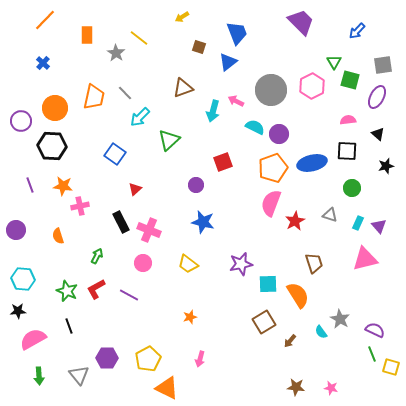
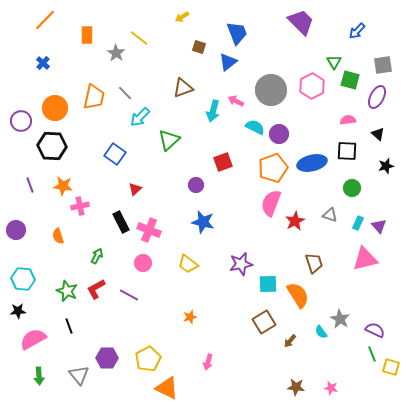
pink arrow at (200, 359): moved 8 px right, 3 px down
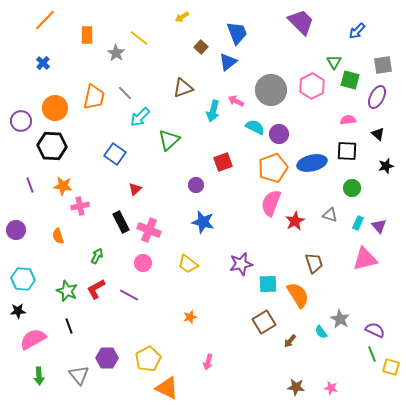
brown square at (199, 47): moved 2 px right; rotated 24 degrees clockwise
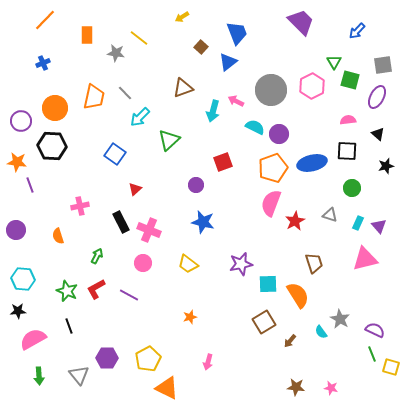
gray star at (116, 53): rotated 24 degrees counterclockwise
blue cross at (43, 63): rotated 24 degrees clockwise
orange star at (63, 186): moved 46 px left, 24 px up
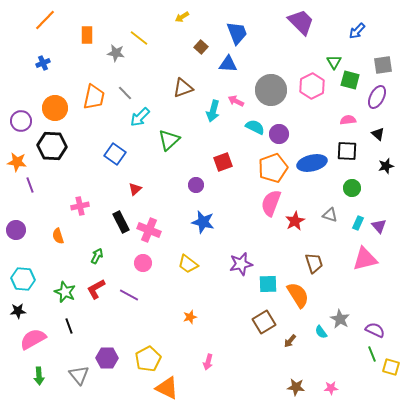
blue triangle at (228, 62): moved 2 px down; rotated 42 degrees clockwise
green star at (67, 291): moved 2 px left, 1 px down
pink star at (331, 388): rotated 16 degrees counterclockwise
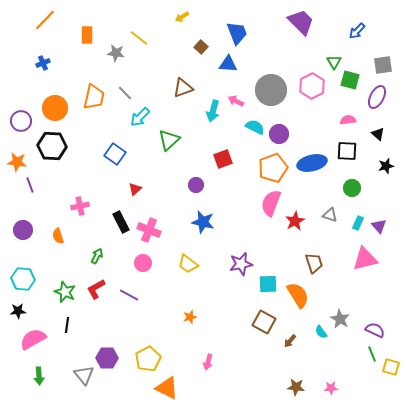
red square at (223, 162): moved 3 px up
purple circle at (16, 230): moved 7 px right
brown square at (264, 322): rotated 30 degrees counterclockwise
black line at (69, 326): moved 2 px left, 1 px up; rotated 28 degrees clockwise
gray triangle at (79, 375): moved 5 px right
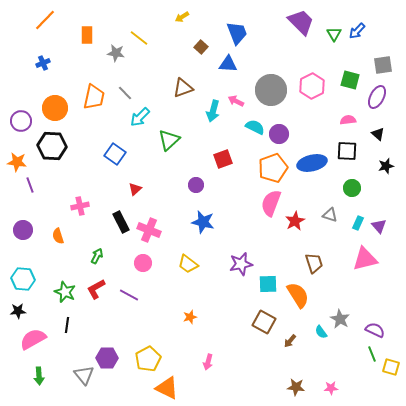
green triangle at (334, 62): moved 28 px up
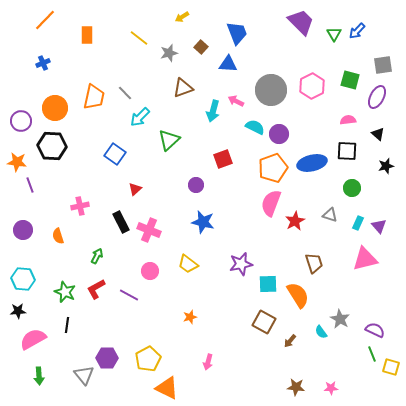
gray star at (116, 53): moved 53 px right; rotated 24 degrees counterclockwise
pink circle at (143, 263): moved 7 px right, 8 px down
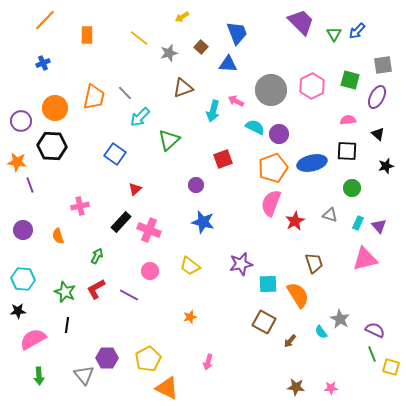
black rectangle at (121, 222): rotated 70 degrees clockwise
yellow trapezoid at (188, 264): moved 2 px right, 2 px down
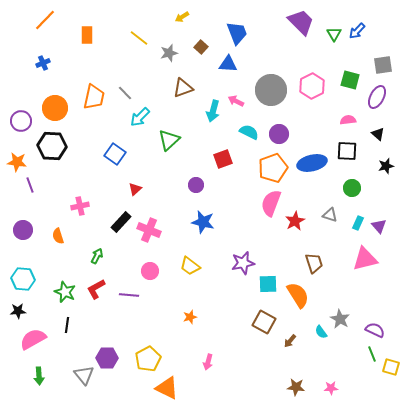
cyan semicircle at (255, 127): moved 6 px left, 5 px down
purple star at (241, 264): moved 2 px right, 1 px up
purple line at (129, 295): rotated 24 degrees counterclockwise
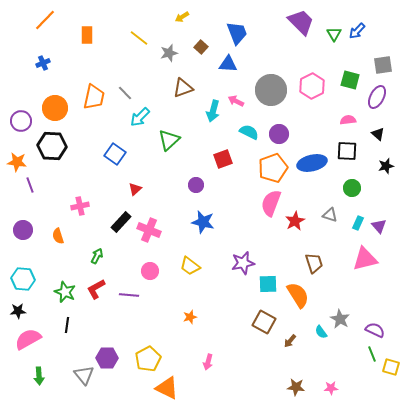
pink semicircle at (33, 339): moved 5 px left
